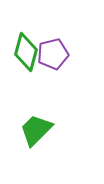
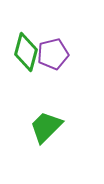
green trapezoid: moved 10 px right, 3 px up
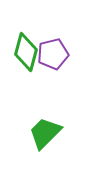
green trapezoid: moved 1 px left, 6 px down
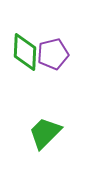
green diamond: moved 1 px left; rotated 12 degrees counterclockwise
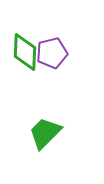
purple pentagon: moved 1 px left, 1 px up
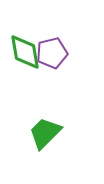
green diamond: rotated 12 degrees counterclockwise
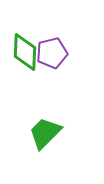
green diamond: rotated 12 degrees clockwise
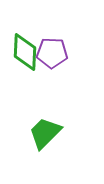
purple pentagon: rotated 16 degrees clockwise
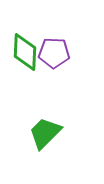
purple pentagon: moved 2 px right
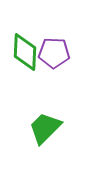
green trapezoid: moved 5 px up
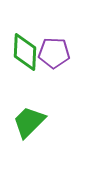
green trapezoid: moved 16 px left, 6 px up
